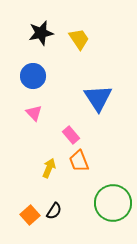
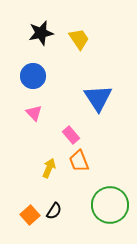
green circle: moved 3 px left, 2 px down
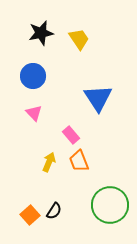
yellow arrow: moved 6 px up
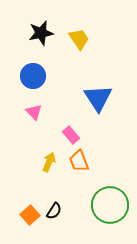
pink triangle: moved 1 px up
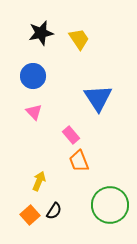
yellow arrow: moved 10 px left, 19 px down
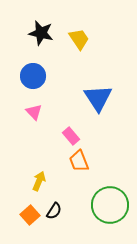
black star: rotated 25 degrees clockwise
pink rectangle: moved 1 px down
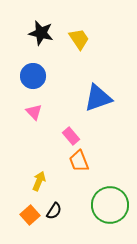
blue triangle: rotated 44 degrees clockwise
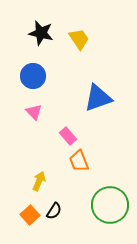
pink rectangle: moved 3 px left
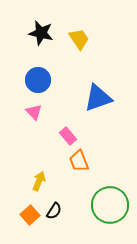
blue circle: moved 5 px right, 4 px down
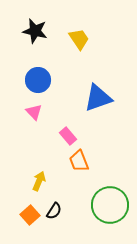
black star: moved 6 px left, 2 px up
